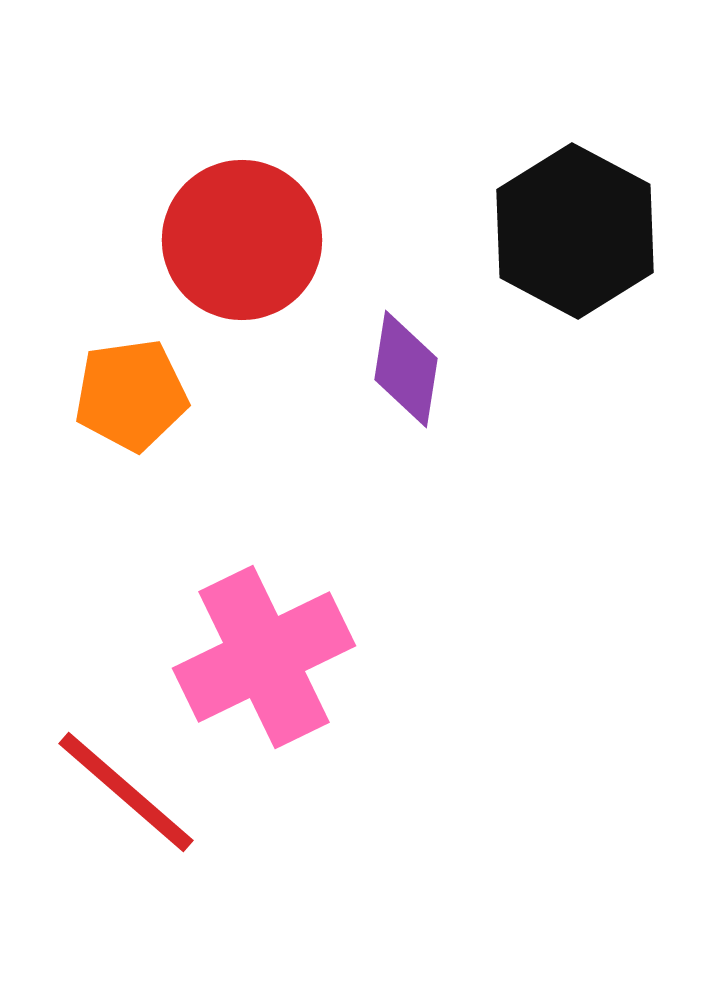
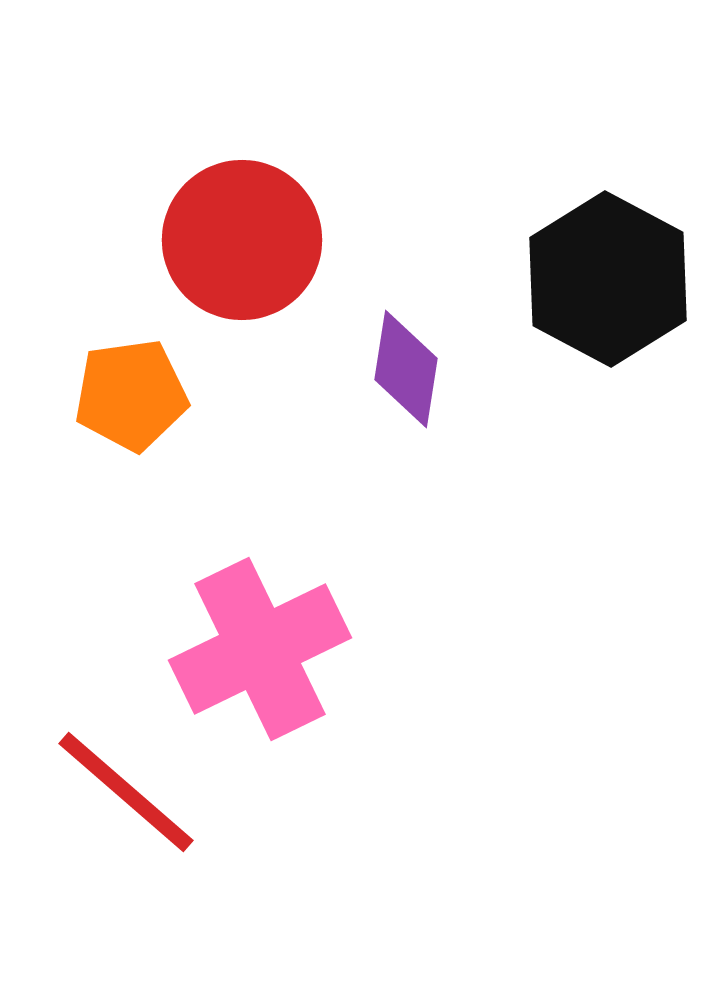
black hexagon: moved 33 px right, 48 px down
pink cross: moved 4 px left, 8 px up
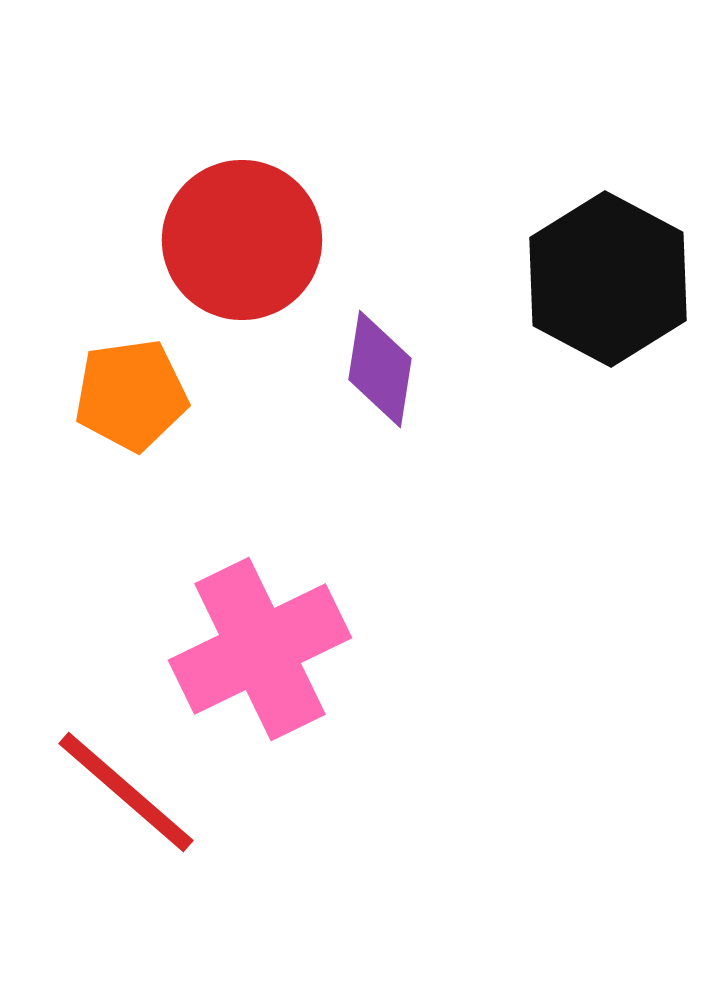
purple diamond: moved 26 px left
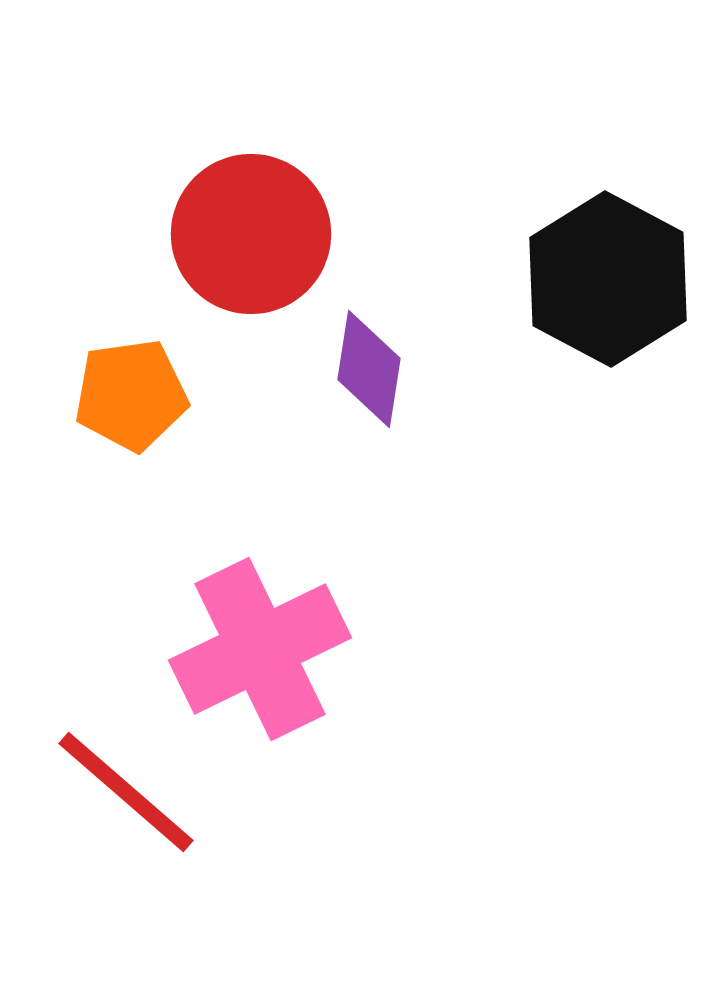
red circle: moved 9 px right, 6 px up
purple diamond: moved 11 px left
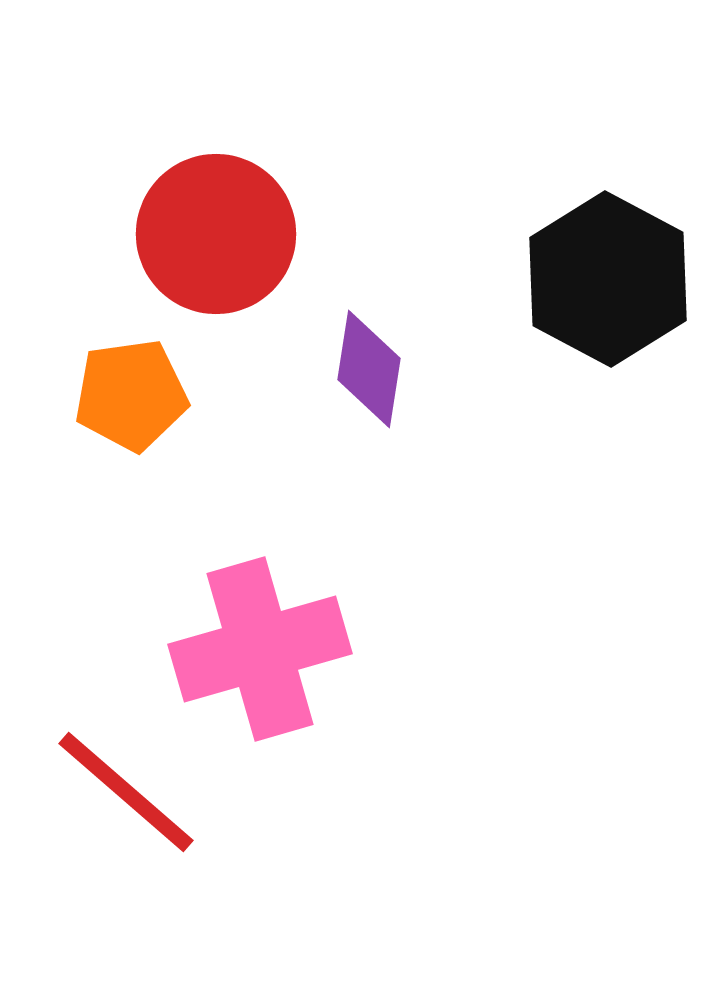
red circle: moved 35 px left
pink cross: rotated 10 degrees clockwise
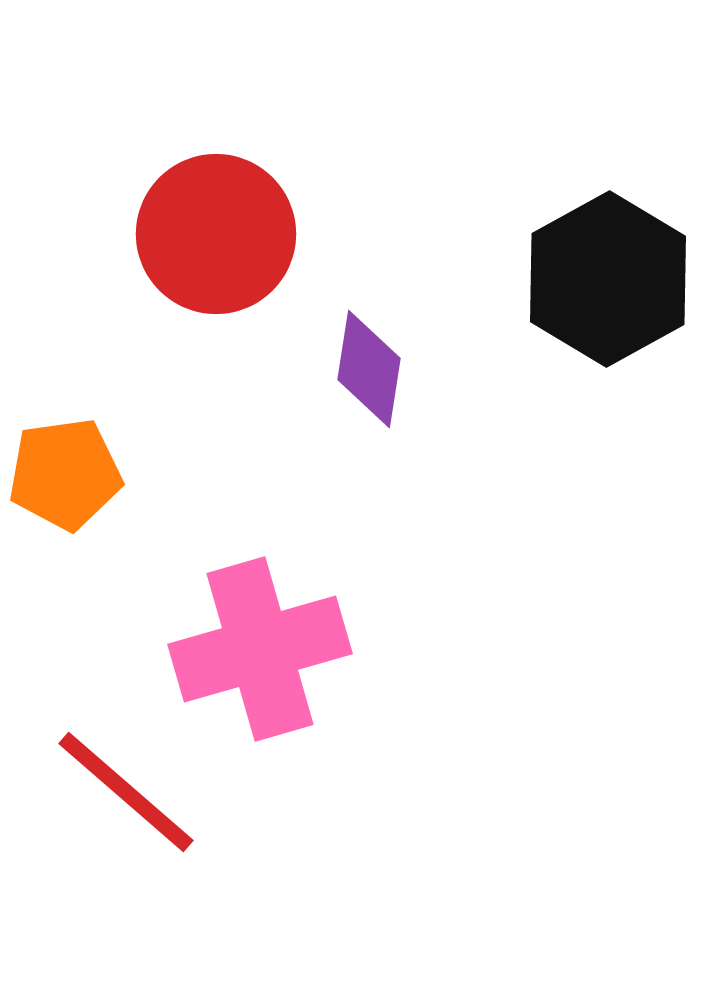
black hexagon: rotated 3 degrees clockwise
orange pentagon: moved 66 px left, 79 px down
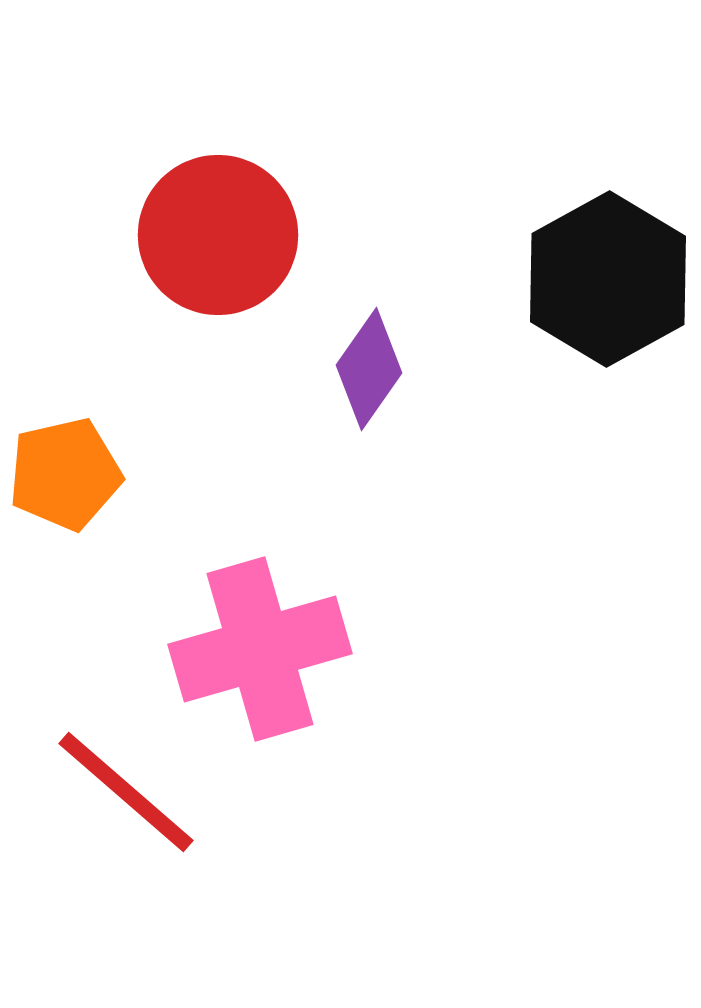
red circle: moved 2 px right, 1 px down
purple diamond: rotated 26 degrees clockwise
orange pentagon: rotated 5 degrees counterclockwise
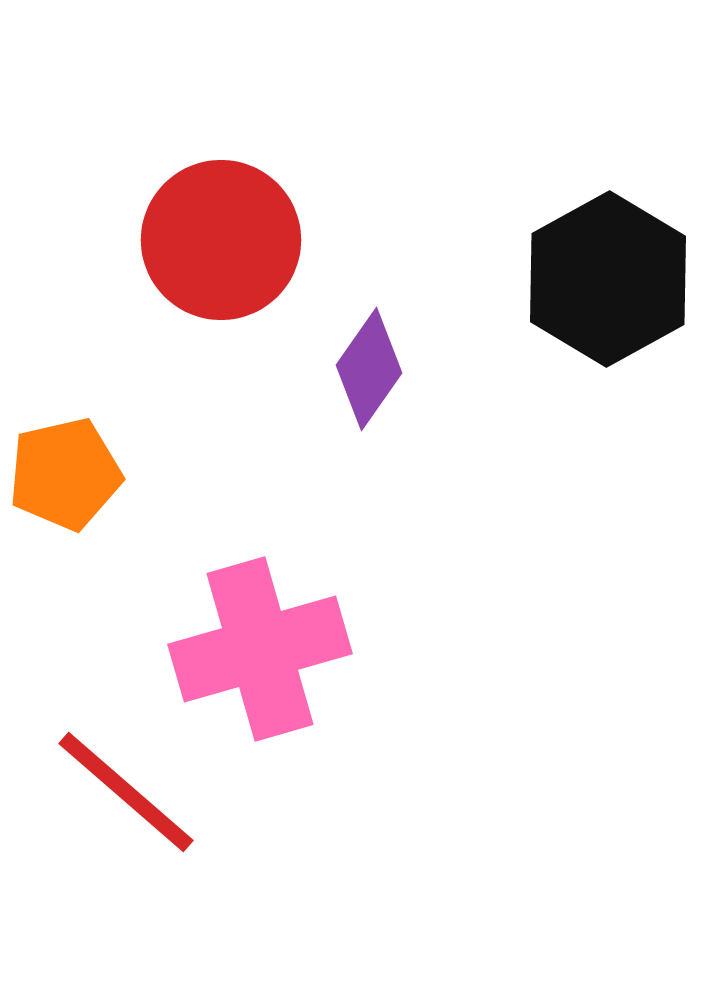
red circle: moved 3 px right, 5 px down
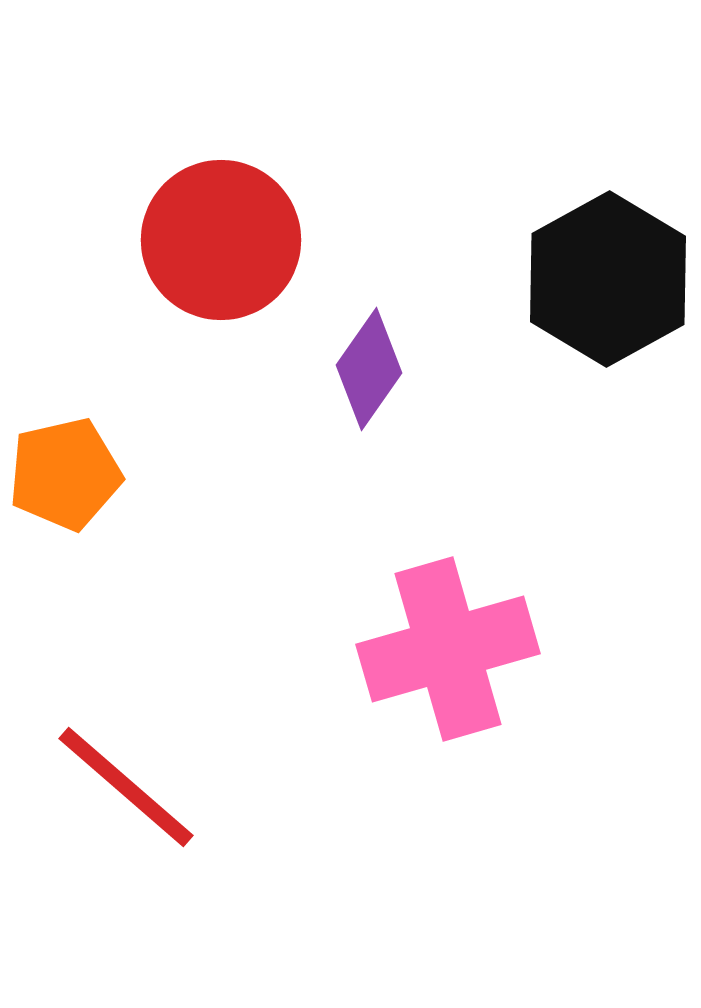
pink cross: moved 188 px right
red line: moved 5 px up
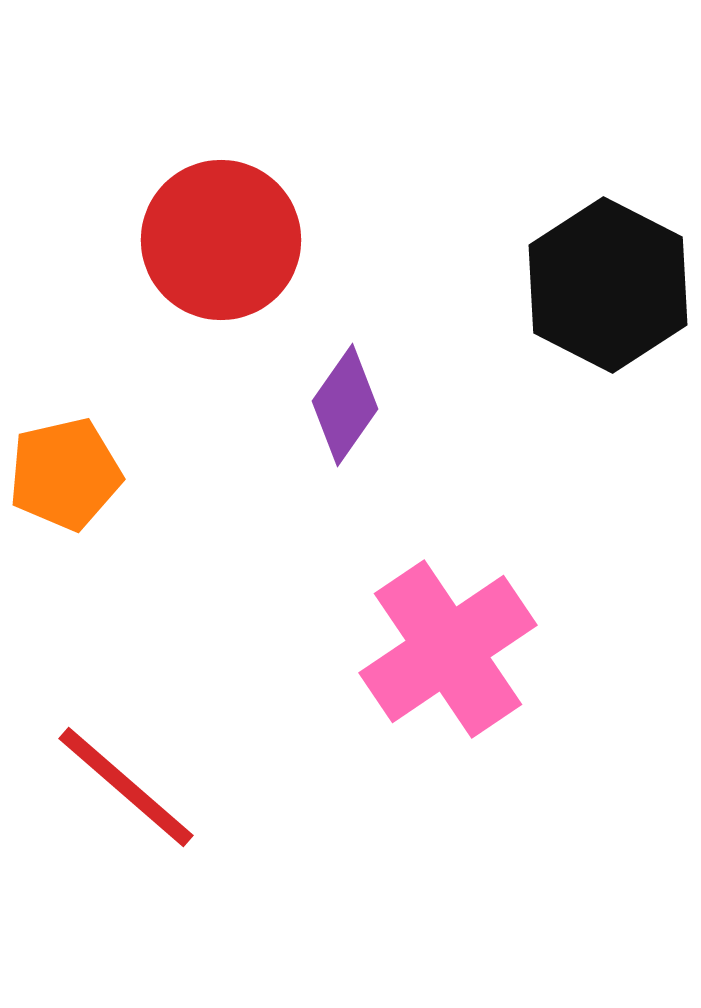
black hexagon: moved 6 px down; rotated 4 degrees counterclockwise
purple diamond: moved 24 px left, 36 px down
pink cross: rotated 18 degrees counterclockwise
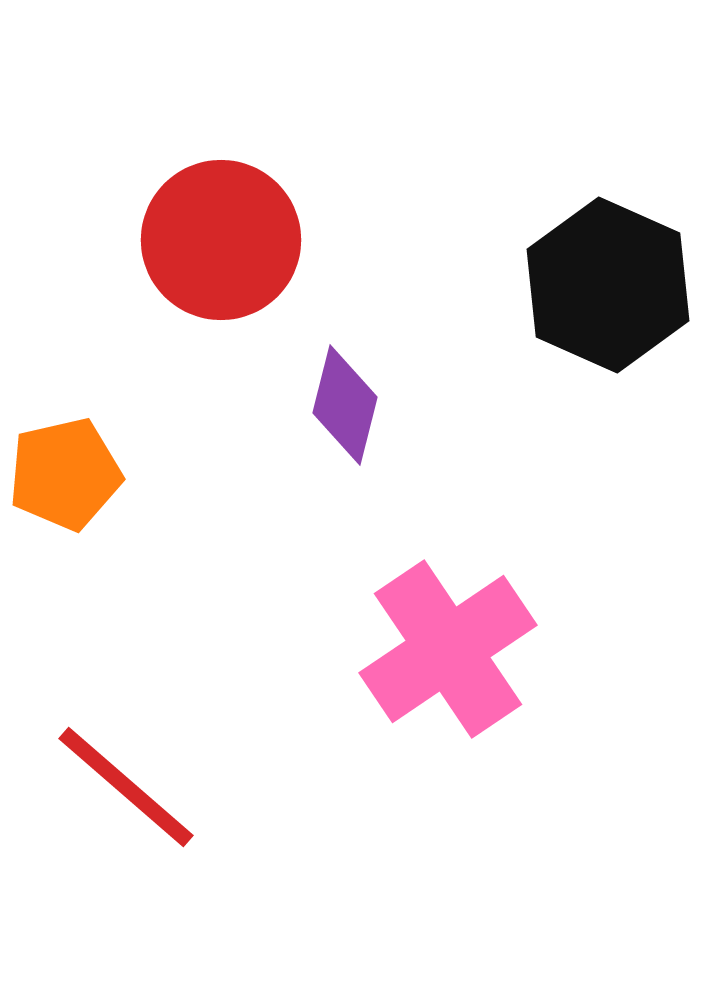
black hexagon: rotated 3 degrees counterclockwise
purple diamond: rotated 21 degrees counterclockwise
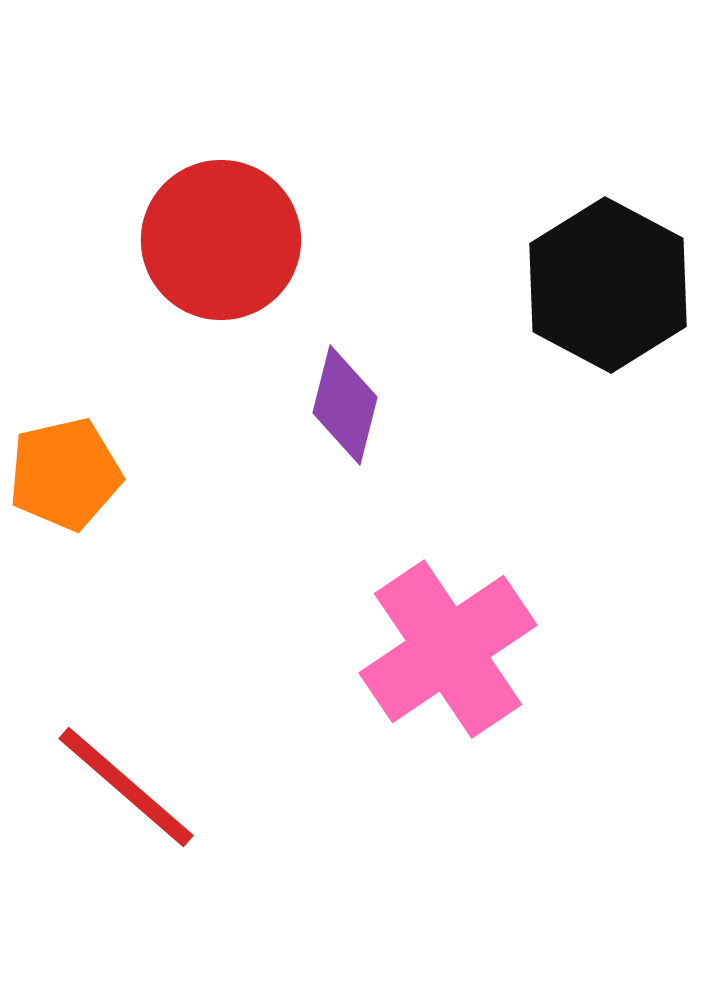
black hexagon: rotated 4 degrees clockwise
